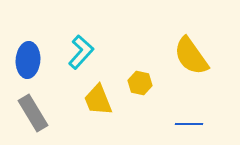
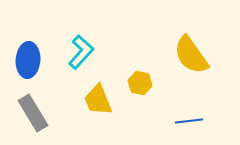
yellow semicircle: moved 1 px up
blue line: moved 3 px up; rotated 8 degrees counterclockwise
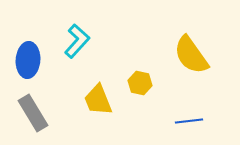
cyan L-shape: moved 4 px left, 11 px up
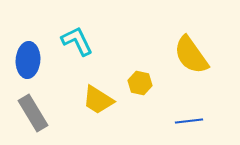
cyan L-shape: rotated 68 degrees counterclockwise
yellow trapezoid: rotated 36 degrees counterclockwise
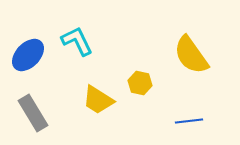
blue ellipse: moved 5 px up; rotated 40 degrees clockwise
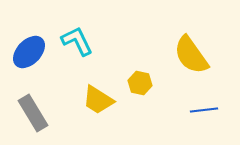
blue ellipse: moved 1 px right, 3 px up
blue line: moved 15 px right, 11 px up
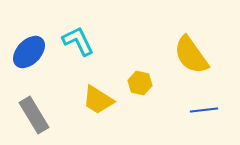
cyan L-shape: moved 1 px right
gray rectangle: moved 1 px right, 2 px down
